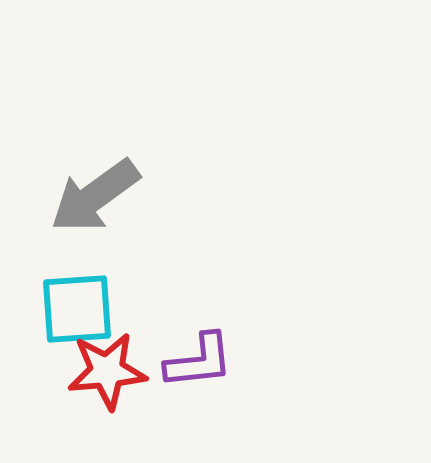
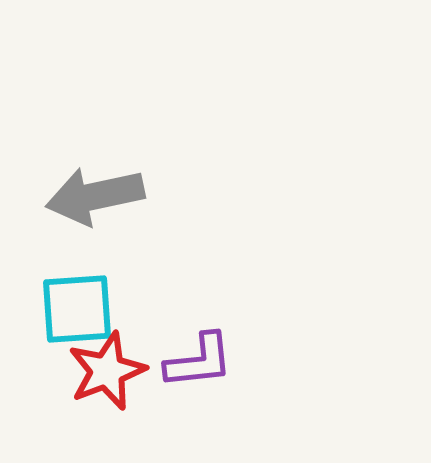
gray arrow: rotated 24 degrees clockwise
red star: rotated 16 degrees counterclockwise
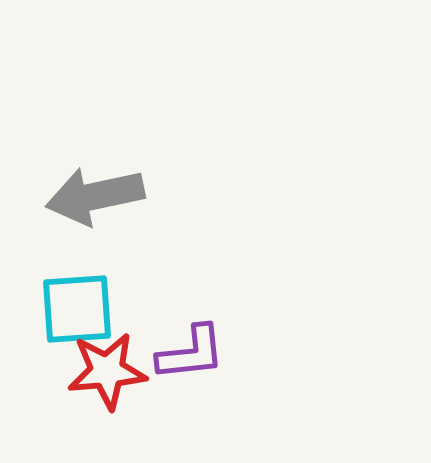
purple L-shape: moved 8 px left, 8 px up
red star: rotated 16 degrees clockwise
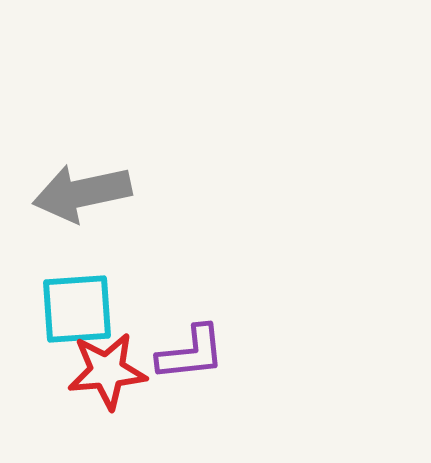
gray arrow: moved 13 px left, 3 px up
